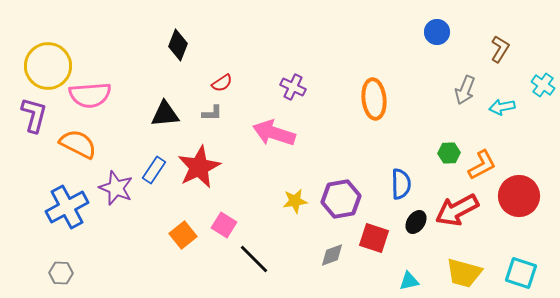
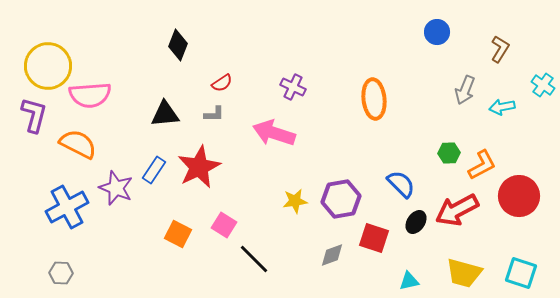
gray L-shape: moved 2 px right, 1 px down
blue semicircle: rotated 44 degrees counterclockwise
orange square: moved 5 px left, 1 px up; rotated 24 degrees counterclockwise
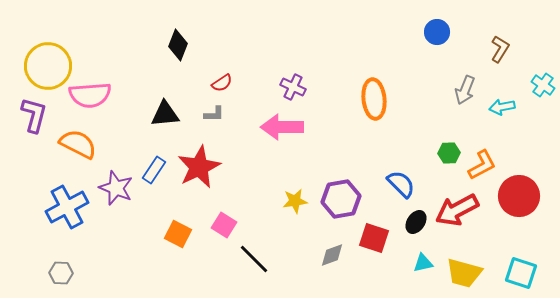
pink arrow: moved 8 px right, 6 px up; rotated 18 degrees counterclockwise
cyan triangle: moved 14 px right, 18 px up
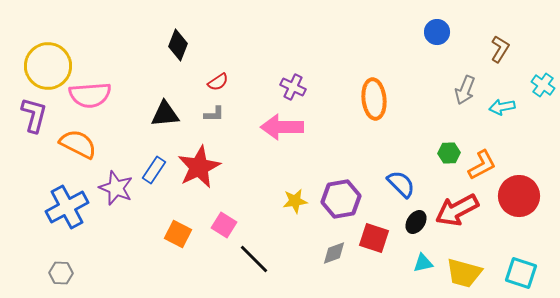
red semicircle: moved 4 px left, 1 px up
gray diamond: moved 2 px right, 2 px up
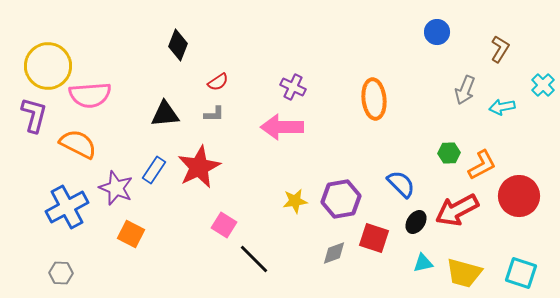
cyan cross: rotated 10 degrees clockwise
orange square: moved 47 px left
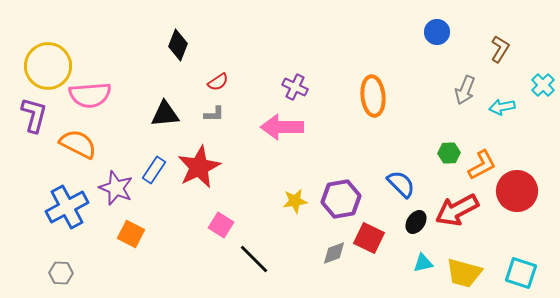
purple cross: moved 2 px right
orange ellipse: moved 1 px left, 3 px up
red circle: moved 2 px left, 5 px up
pink square: moved 3 px left
red square: moved 5 px left; rotated 8 degrees clockwise
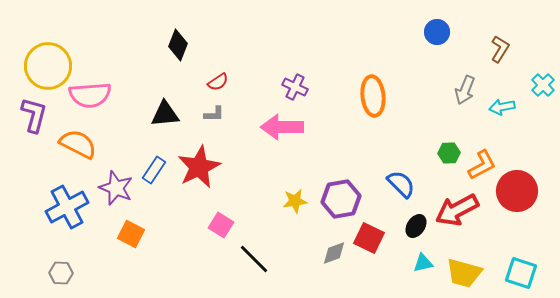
black ellipse: moved 4 px down
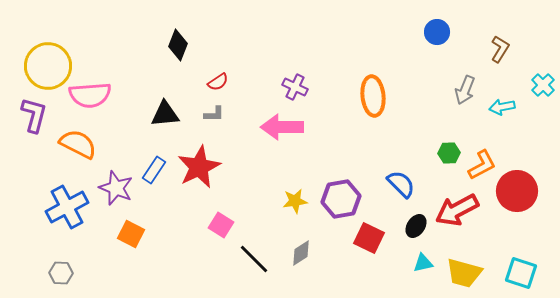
gray diamond: moved 33 px left; rotated 12 degrees counterclockwise
